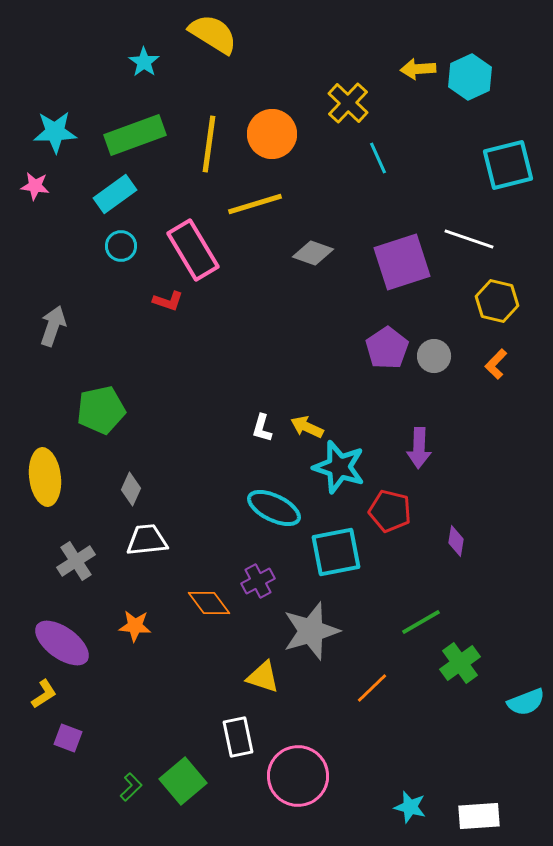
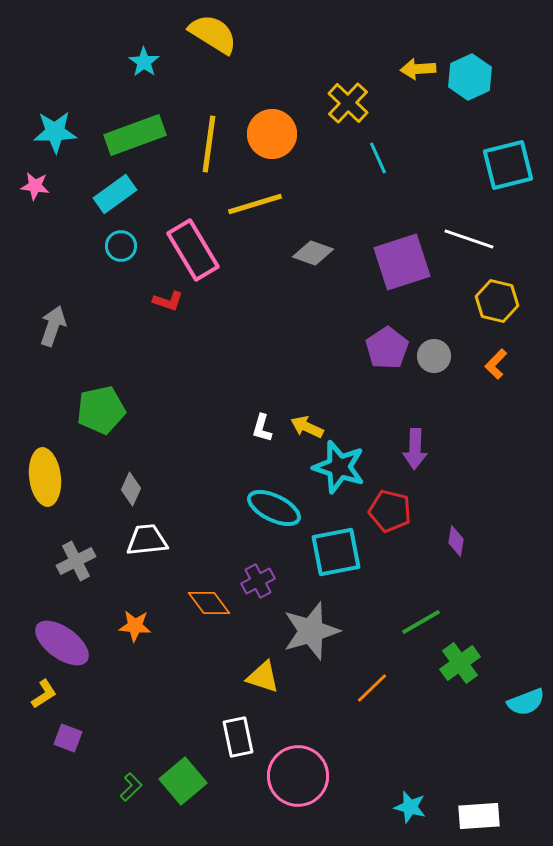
purple arrow at (419, 448): moved 4 px left, 1 px down
gray cross at (76, 561): rotated 6 degrees clockwise
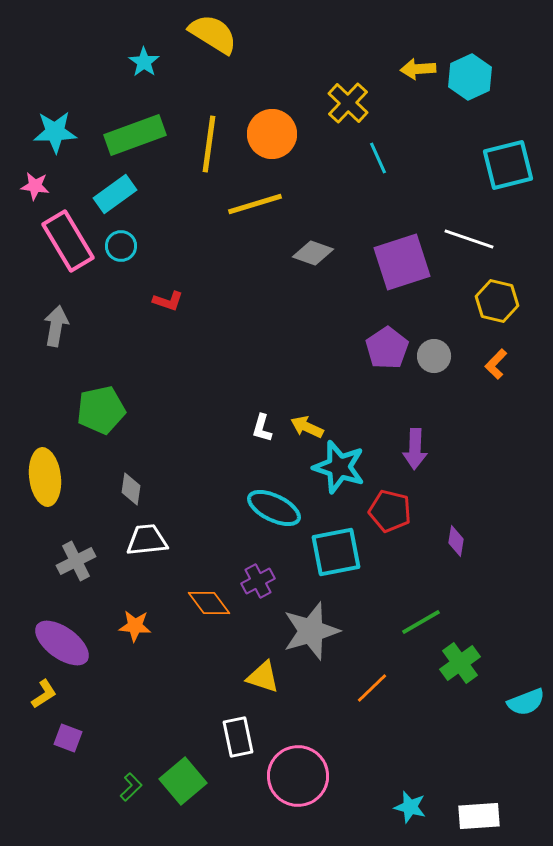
pink rectangle at (193, 250): moved 125 px left, 9 px up
gray arrow at (53, 326): moved 3 px right; rotated 9 degrees counterclockwise
gray diamond at (131, 489): rotated 16 degrees counterclockwise
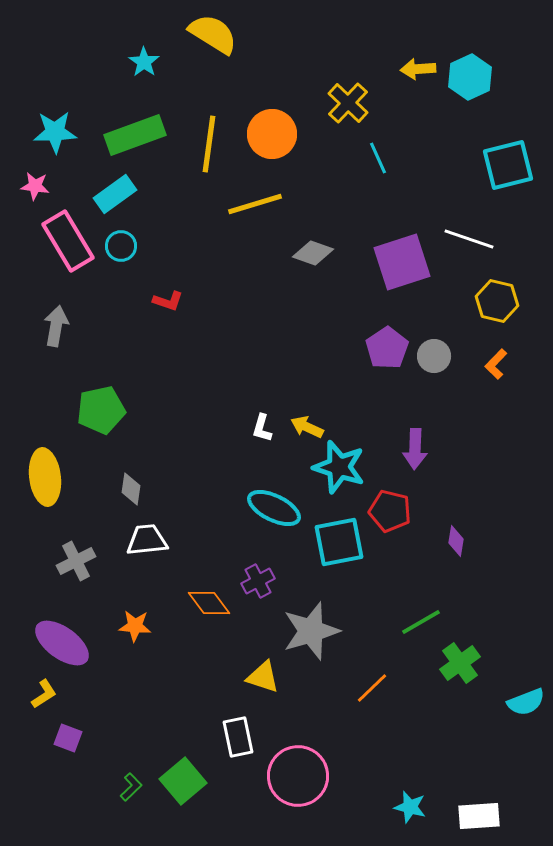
cyan square at (336, 552): moved 3 px right, 10 px up
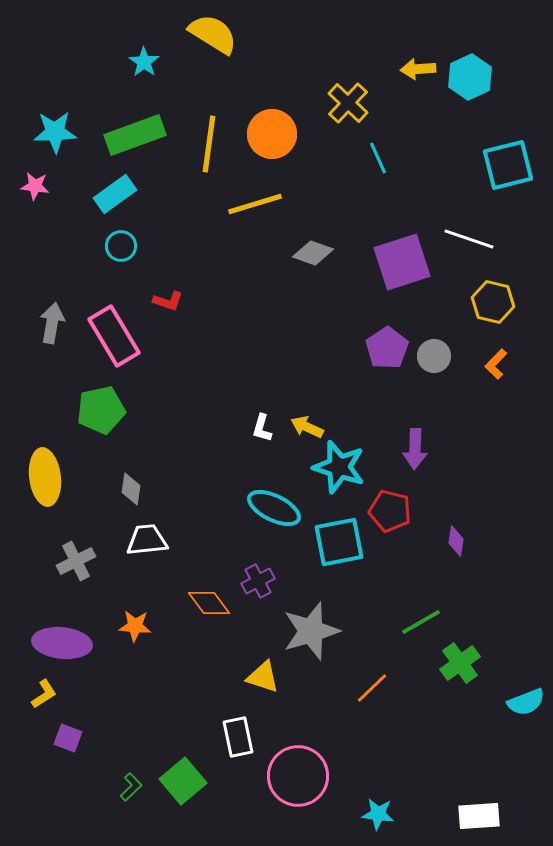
pink rectangle at (68, 241): moved 46 px right, 95 px down
yellow hexagon at (497, 301): moved 4 px left, 1 px down
gray arrow at (56, 326): moved 4 px left, 3 px up
purple ellipse at (62, 643): rotated 30 degrees counterclockwise
cyan star at (410, 807): moved 32 px left, 7 px down; rotated 8 degrees counterclockwise
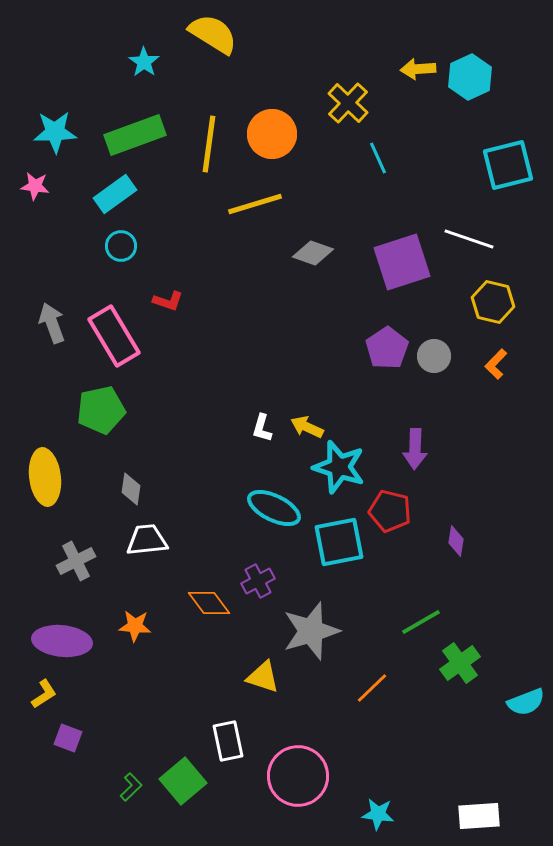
gray arrow at (52, 323): rotated 30 degrees counterclockwise
purple ellipse at (62, 643): moved 2 px up
white rectangle at (238, 737): moved 10 px left, 4 px down
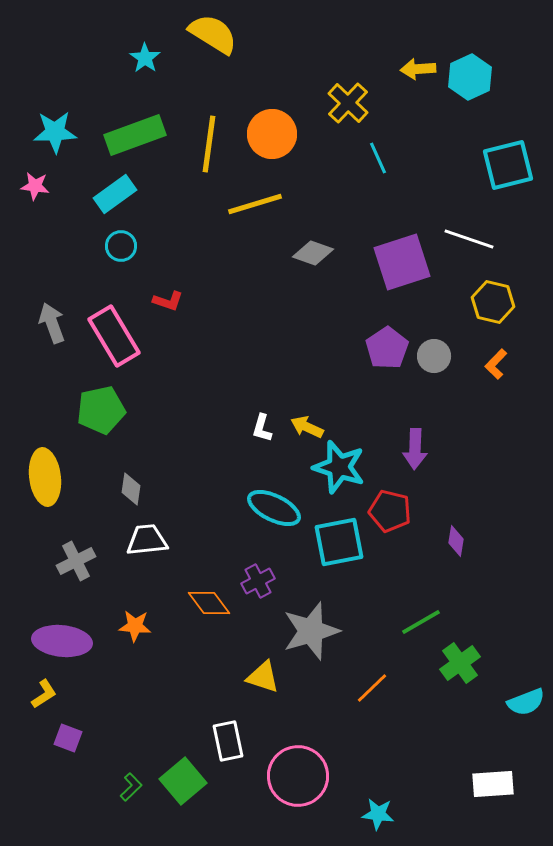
cyan star at (144, 62): moved 1 px right, 4 px up
white rectangle at (479, 816): moved 14 px right, 32 px up
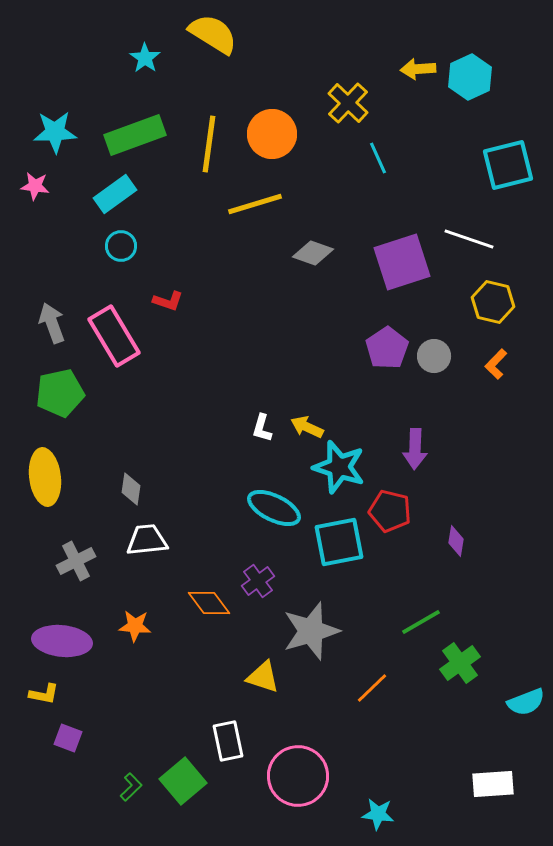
green pentagon at (101, 410): moved 41 px left, 17 px up
purple cross at (258, 581): rotated 8 degrees counterclockwise
yellow L-shape at (44, 694): rotated 44 degrees clockwise
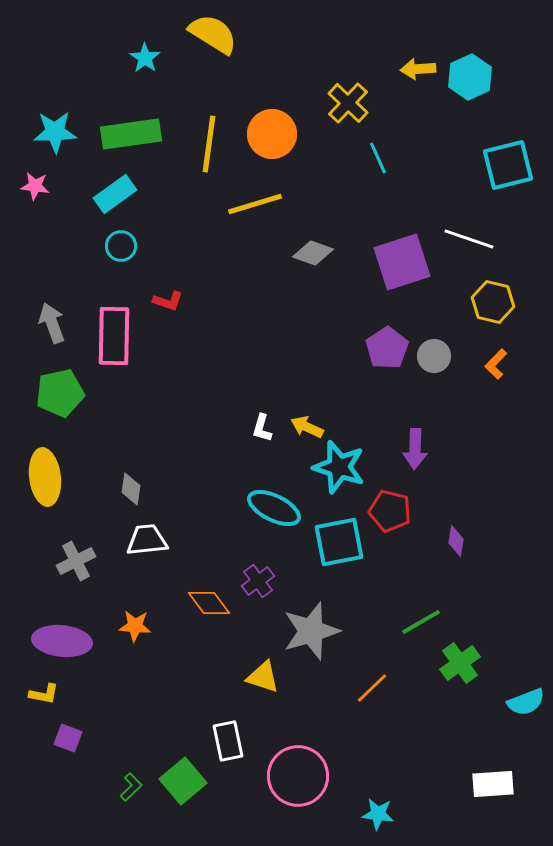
green rectangle at (135, 135): moved 4 px left, 1 px up; rotated 12 degrees clockwise
pink rectangle at (114, 336): rotated 32 degrees clockwise
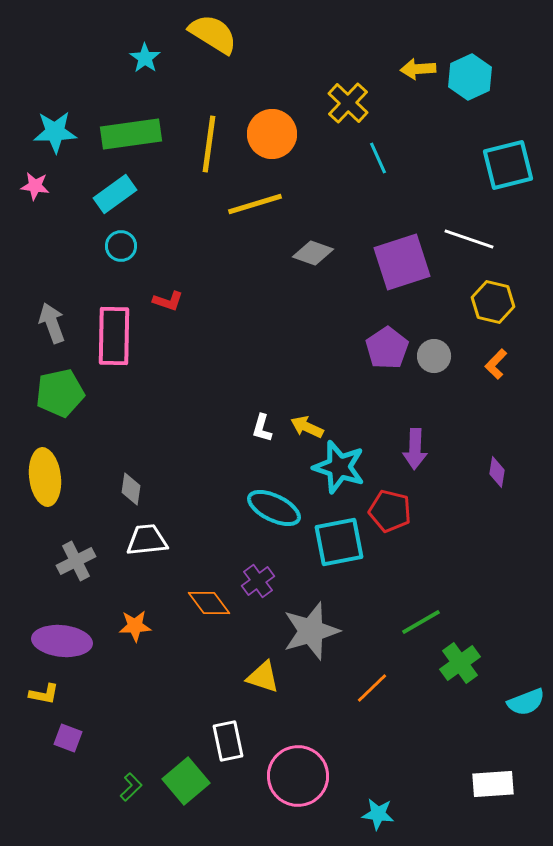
purple diamond at (456, 541): moved 41 px right, 69 px up
orange star at (135, 626): rotated 8 degrees counterclockwise
green square at (183, 781): moved 3 px right
